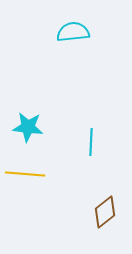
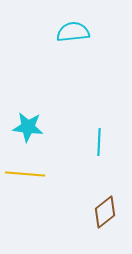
cyan line: moved 8 px right
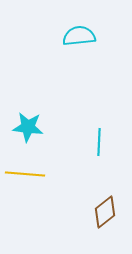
cyan semicircle: moved 6 px right, 4 px down
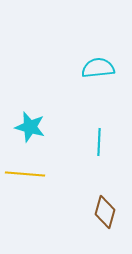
cyan semicircle: moved 19 px right, 32 px down
cyan star: moved 2 px right; rotated 8 degrees clockwise
brown diamond: rotated 36 degrees counterclockwise
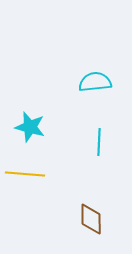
cyan semicircle: moved 3 px left, 14 px down
brown diamond: moved 14 px left, 7 px down; rotated 16 degrees counterclockwise
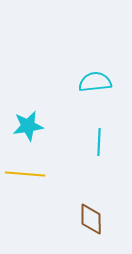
cyan star: moved 2 px left, 1 px up; rotated 24 degrees counterclockwise
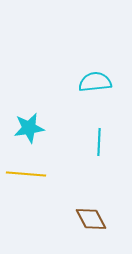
cyan star: moved 1 px right, 2 px down
yellow line: moved 1 px right
brown diamond: rotated 28 degrees counterclockwise
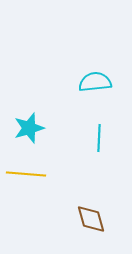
cyan star: rotated 8 degrees counterclockwise
cyan line: moved 4 px up
brown diamond: rotated 12 degrees clockwise
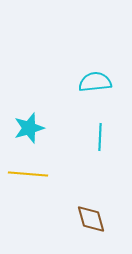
cyan line: moved 1 px right, 1 px up
yellow line: moved 2 px right
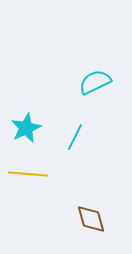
cyan semicircle: rotated 20 degrees counterclockwise
cyan star: moved 3 px left; rotated 8 degrees counterclockwise
cyan line: moved 25 px left; rotated 24 degrees clockwise
